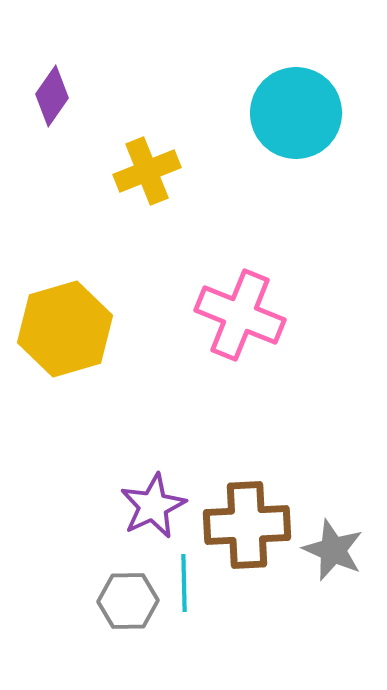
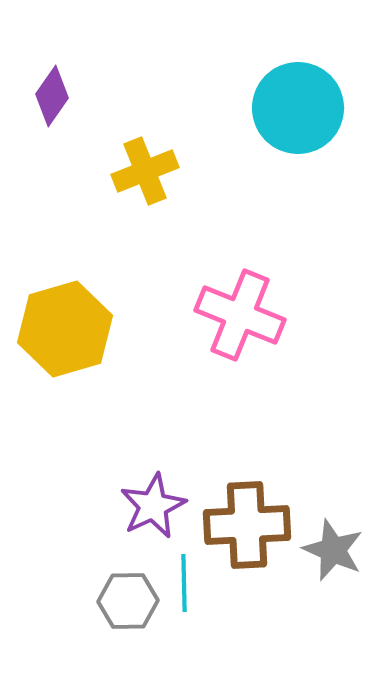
cyan circle: moved 2 px right, 5 px up
yellow cross: moved 2 px left
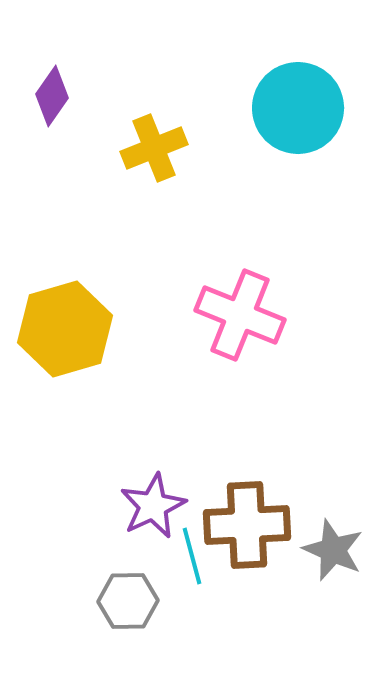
yellow cross: moved 9 px right, 23 px up
cyan line: moved 8 px right, 27 px up; rotated 14 degrees counterclockwise
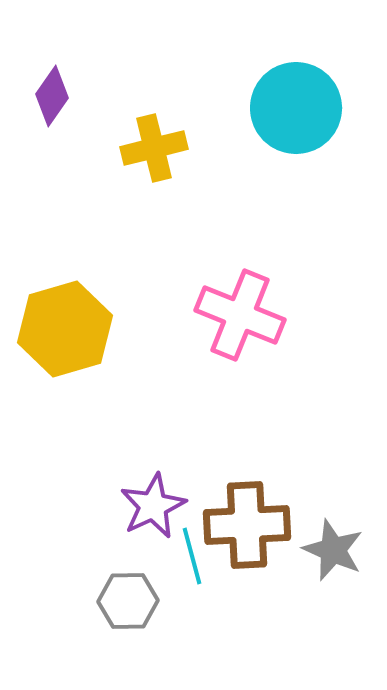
cyan circle: moved 2 px left
yellow cross: rotated 8 degrees clockwise
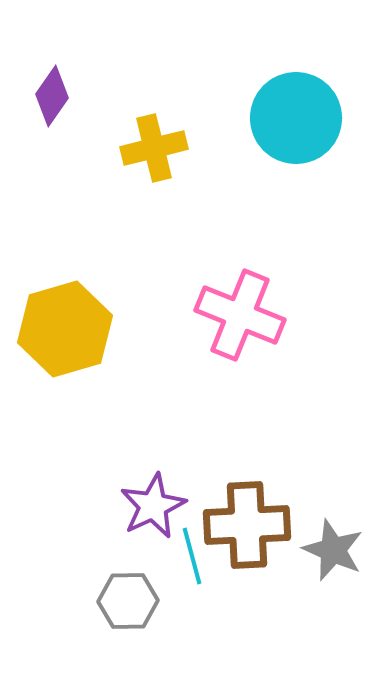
cyan circle: moved 10 px down
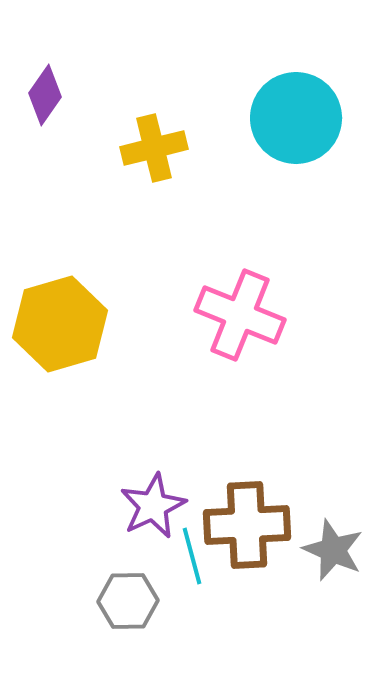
purple diamond: moved 7 px left, 1 px up
yellow hexagon: moved 5 px left, 5 px up
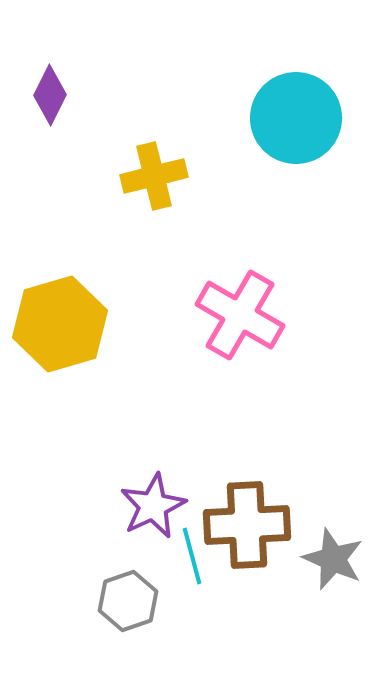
purple diamond: moved 5 px right; rotated 8 degrees counterclockwise
yellow cross: moved 28 px down
pink cross: rotated 8 degrees clockwise
gray star: moved 9 px down
gray hexagon: rotated 18 degrees counterclockwise
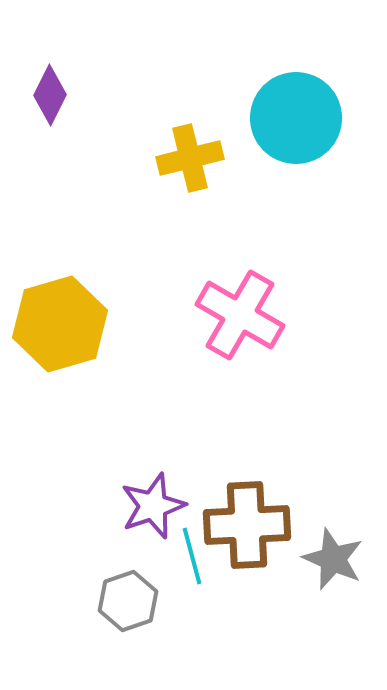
yellow cross: moved 36 px right, 18 px up
purple star: rotated 6 degrees clockwise
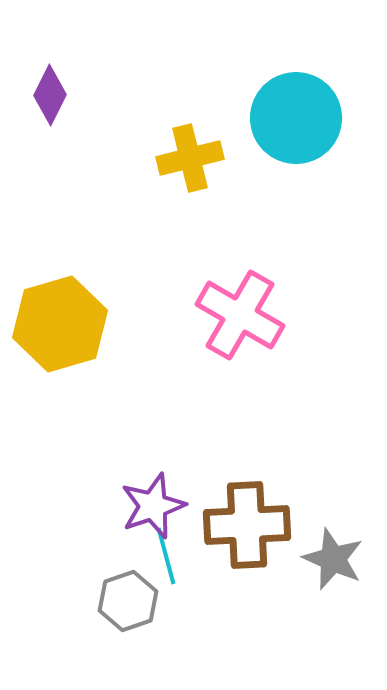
cyan line: moved 26 px left
